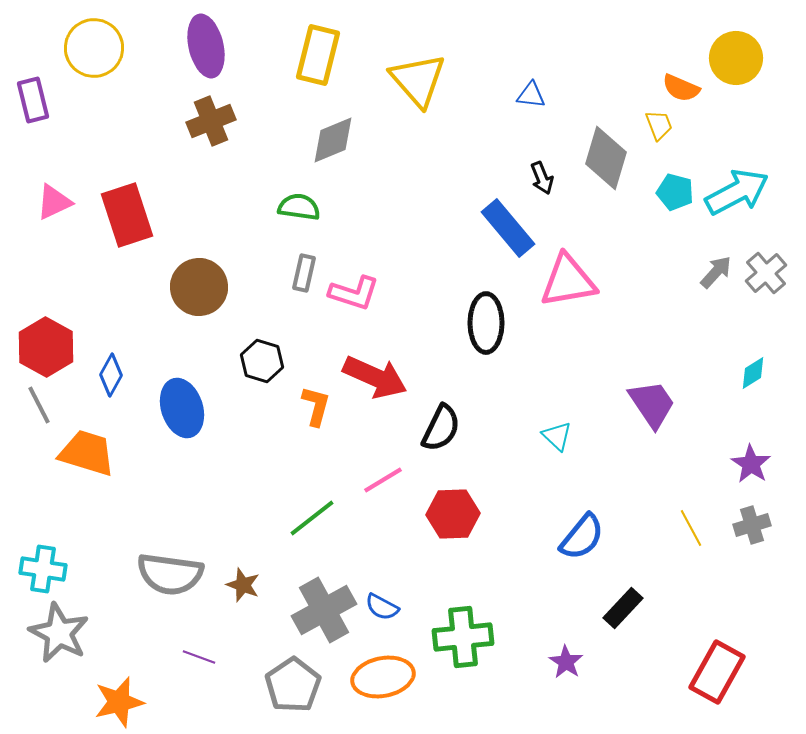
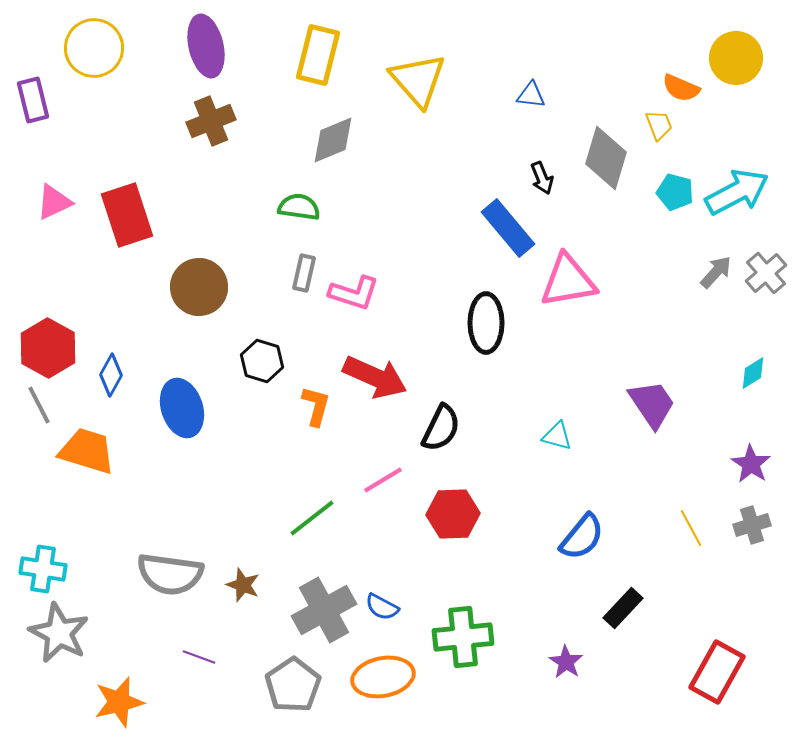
red hexagon at (46, 347): moved 2 px right, 1 px down
cyan triangle at (557, 436): rotated 28 degrees counterclockwise
orange trapezoid at (87, 453): moved 2 px up
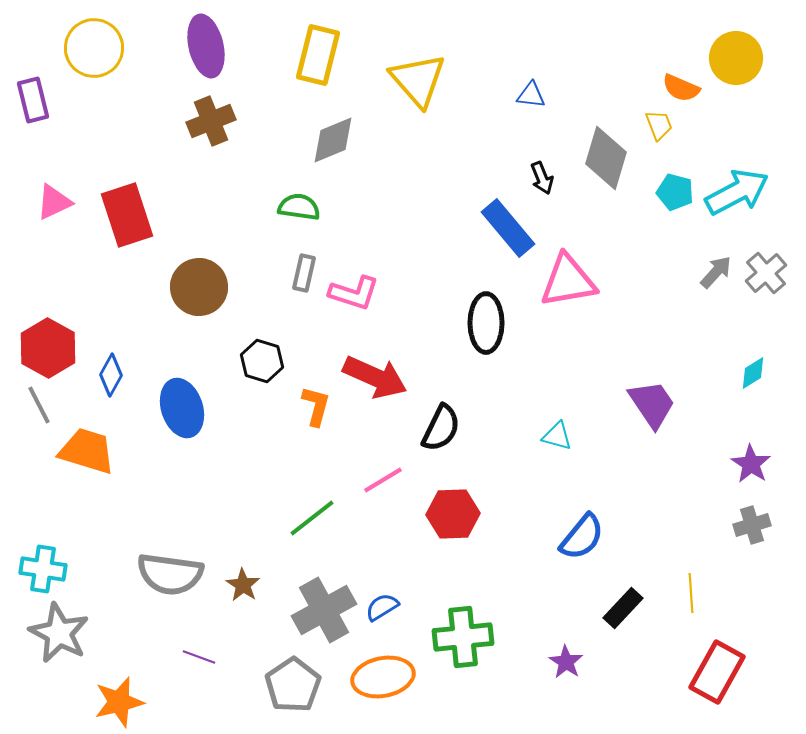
yellow line at (691, 528): moved 65 px down; rotated 24 degrees clockwise
brown star at (243, 585): rotated 12 degrees clockwise
blue semicircle at (382, 607): rotated 120 degrees clockwise
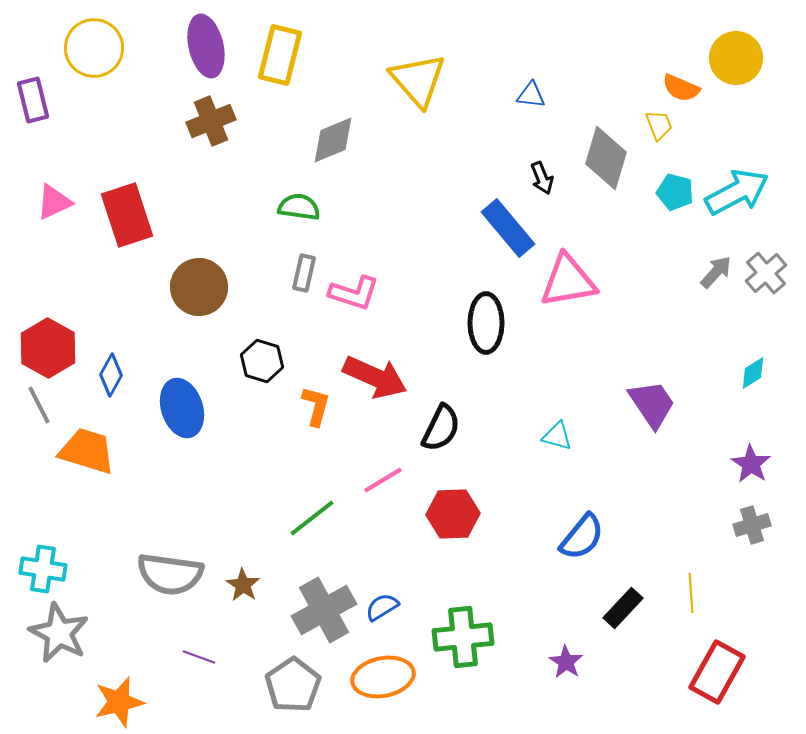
yellow rectangle at (318, 55): moved 38 px left
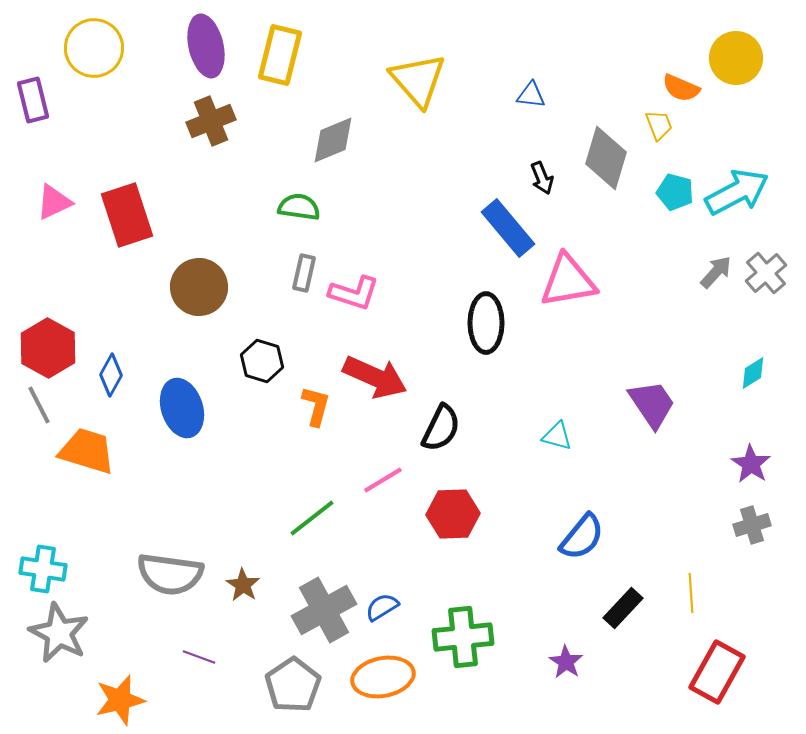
orange star at (119, 702): moved 1 px right, 2 px up
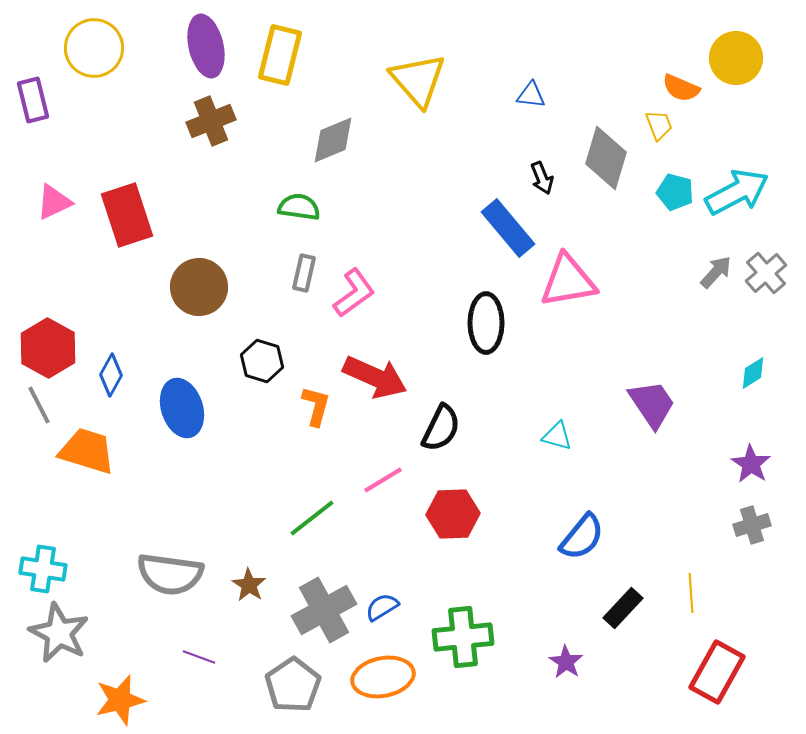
pink L-shape at (354, 293): rotated 54 degrees counterclockwise
brown star at (243, 585): moved 6 px right
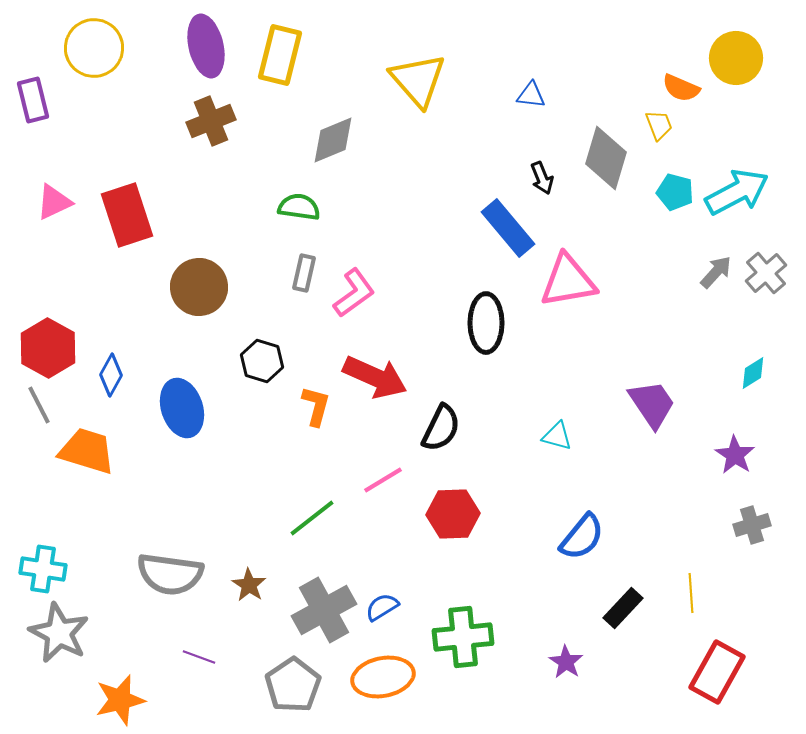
purple star at (751, 464): moved 16 px left, 9 px up
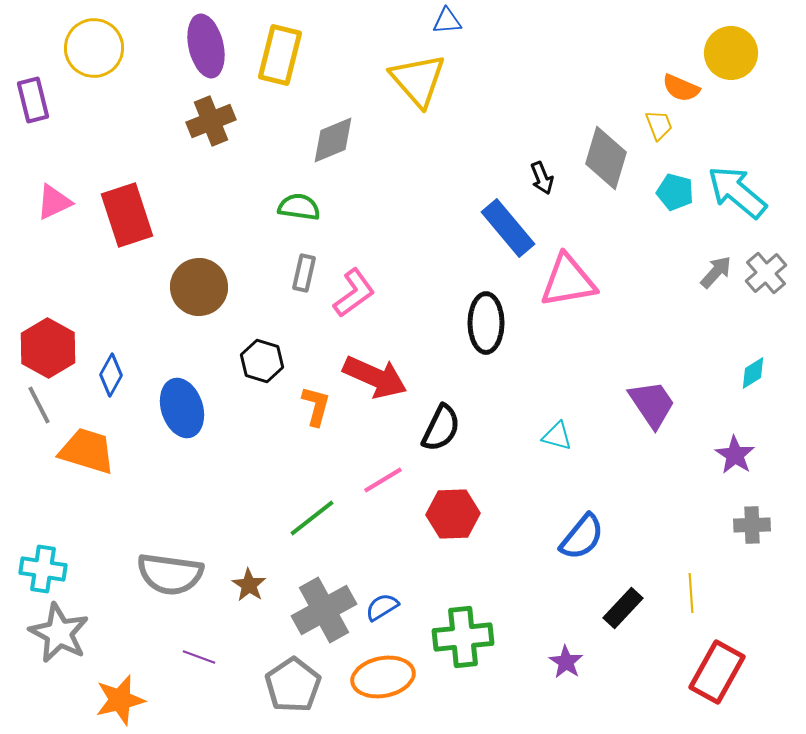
yellow circle at (736, 58): moved 5 px left, 5 px up
blue triangle at (531, 95): moved 84 px left, 74 px up; rotated 12 degrees counterclockwise
cyan arrow at (737, 192): rotated 112 degrees counterclockwise
gray cross at (752, 525): rotated 15 degrees clockwise
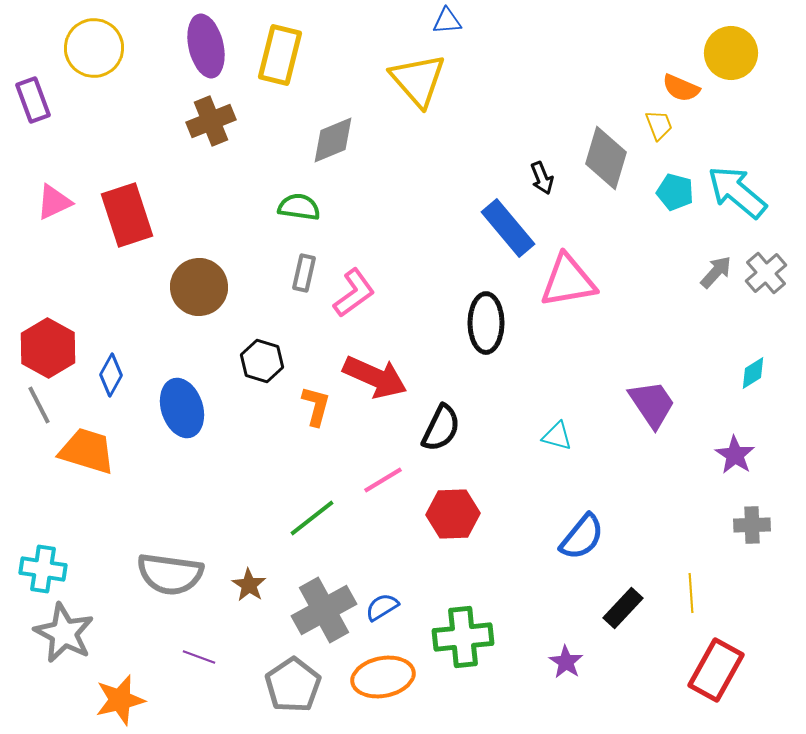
purple rectangle at (33, 100): rotated 6 degrees counterclockwise
gray star at (59, 633): moved 5 px right
red rectangle at (717, 672): moved 1 px left, 2 px up
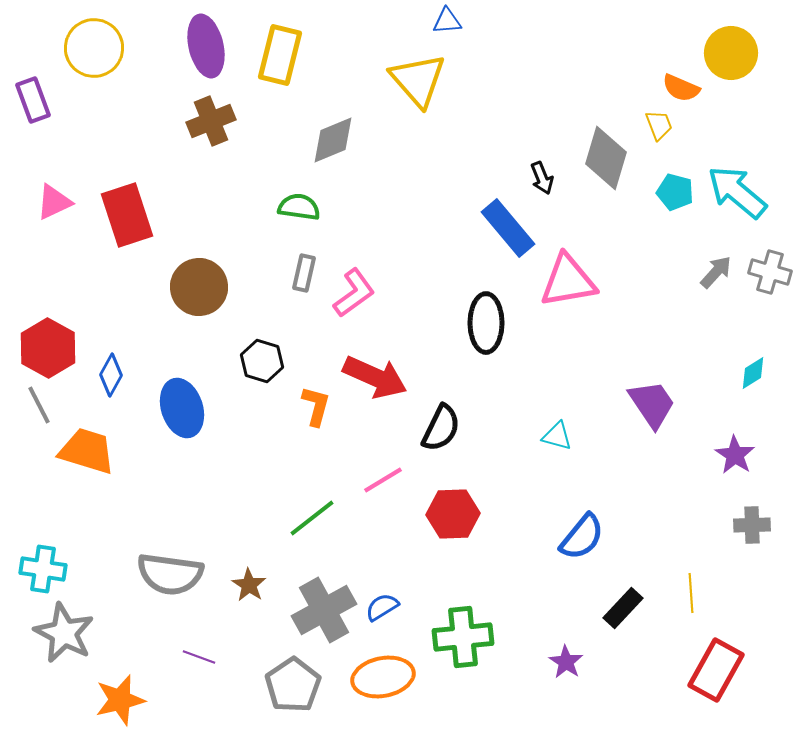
gray cross at (766, 273): moved 4 px right, 1 px up; rotated 33 degrees counterclockwise
